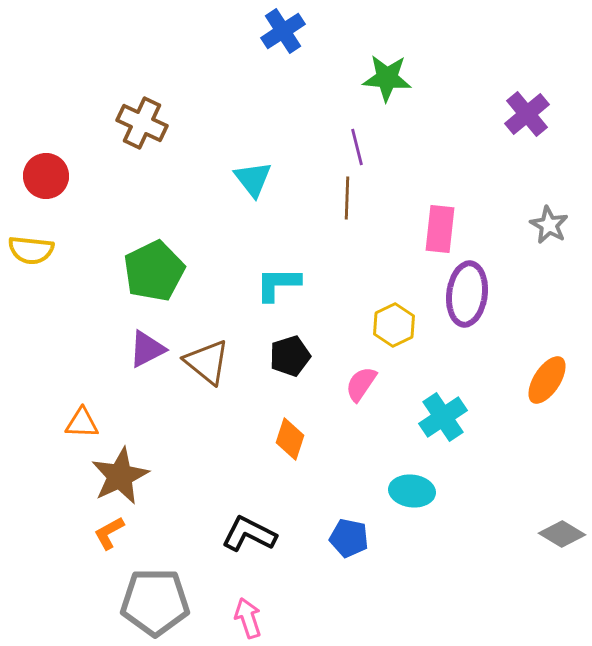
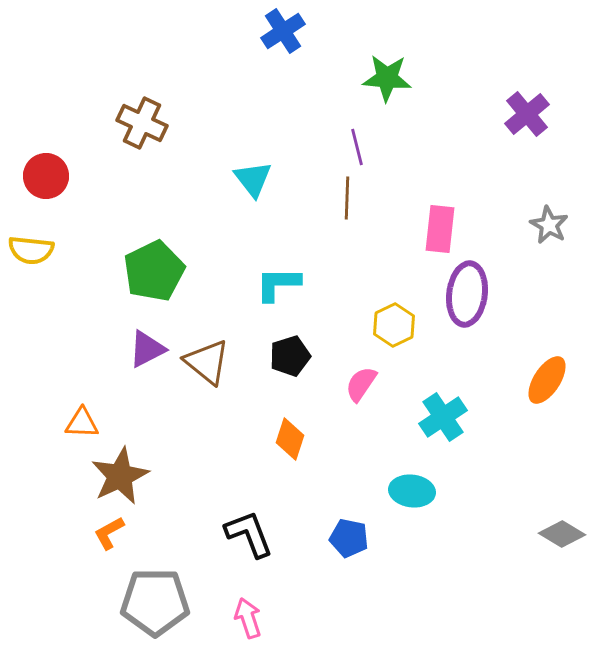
black L-shape: rotated 42 degrees clockwise
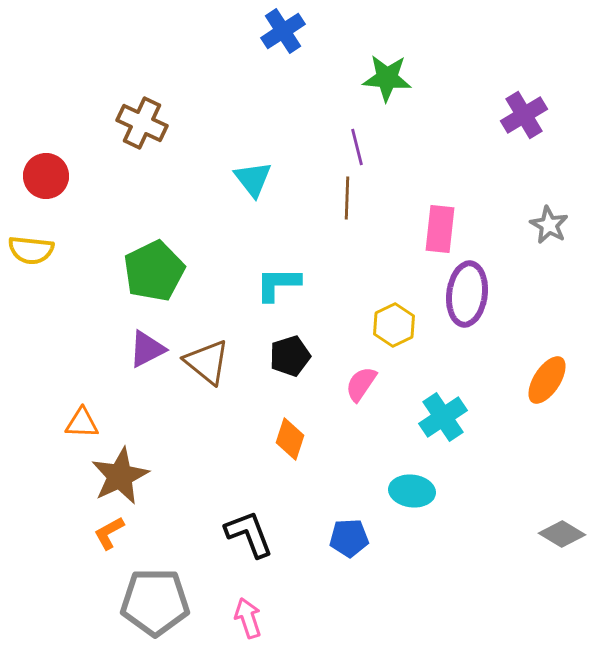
purple cross: moved 3 px left, 1 px down; rotated 9 degrees clockwise
blue pentagon: rotated 15 degrees counterclockwise
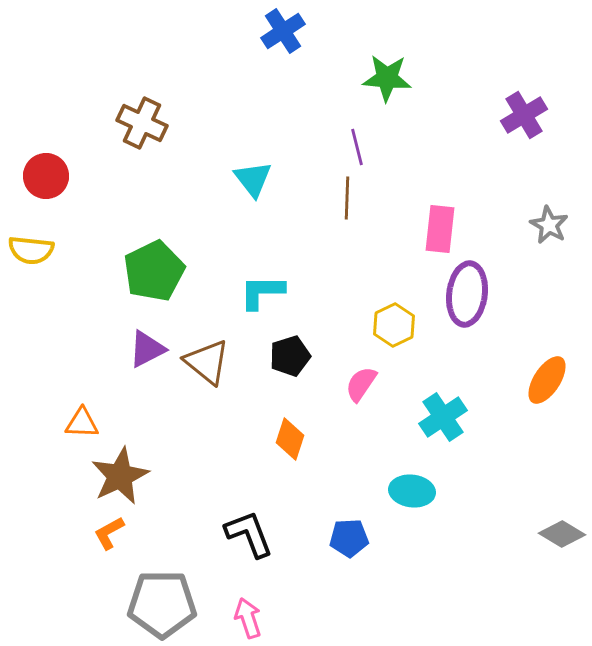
cyan L-shape: moved 16 px left, 8 px down
gray pentagon: moved 7 px right, 2 px down
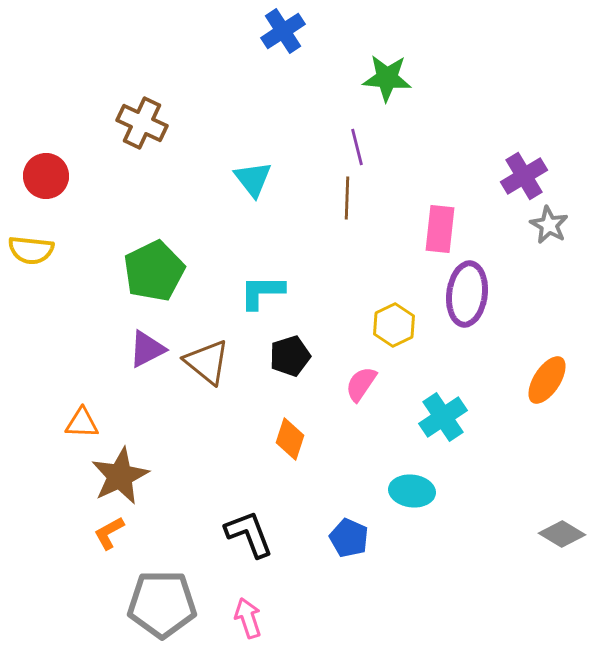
purple cross: moved 61 px down
blue pentagon: rotated 27 degrees clockwise
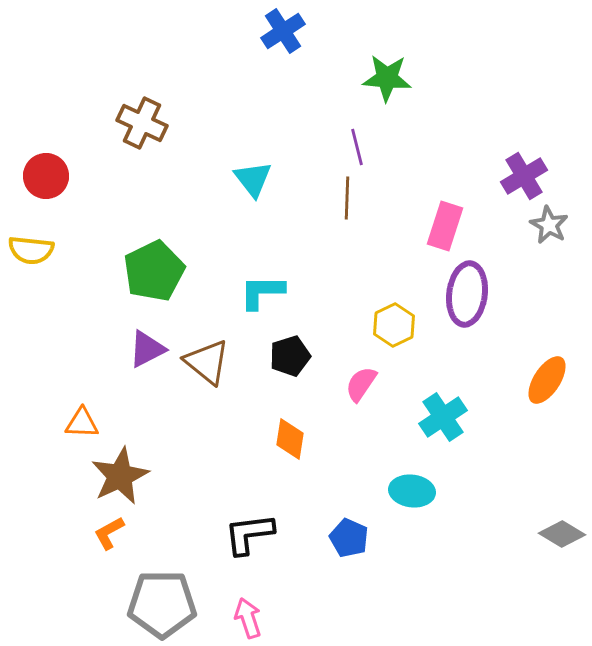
pink rectangle: moved 5 px right, 3 px up; rotated 12 degrees clockwise
orange diamond: rotated 9 degrees counterclockwise
black L-shape: rotated 76 degrees counterclockwise
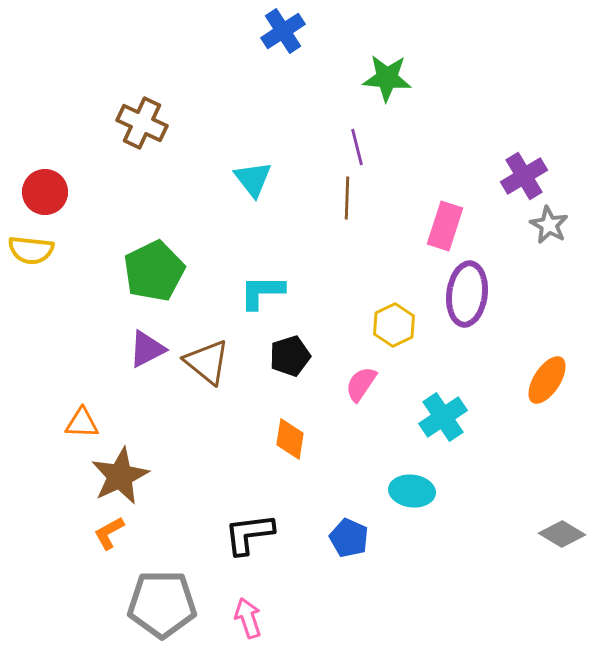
red circle: moved 1 px left, 16 px down
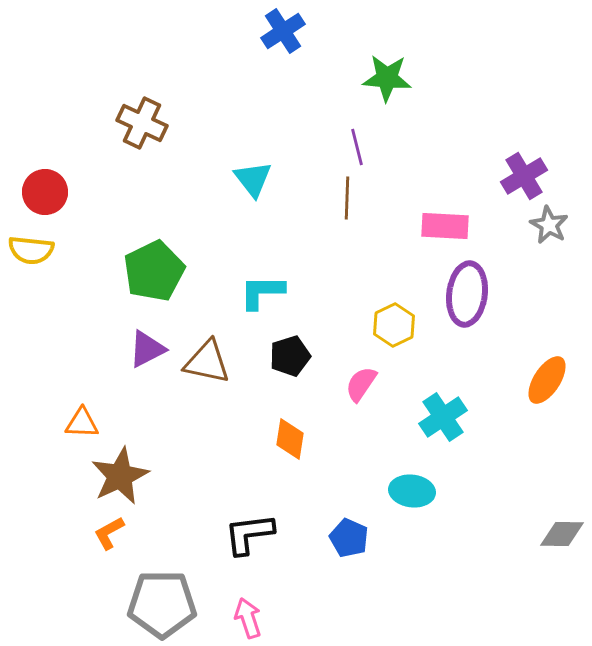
pink rectangle: rotated 75 degrees clockwise
brown triangle: rotated 27 degrees counterclockwise
gray diamond: rotated 30 degrees counterclockwise
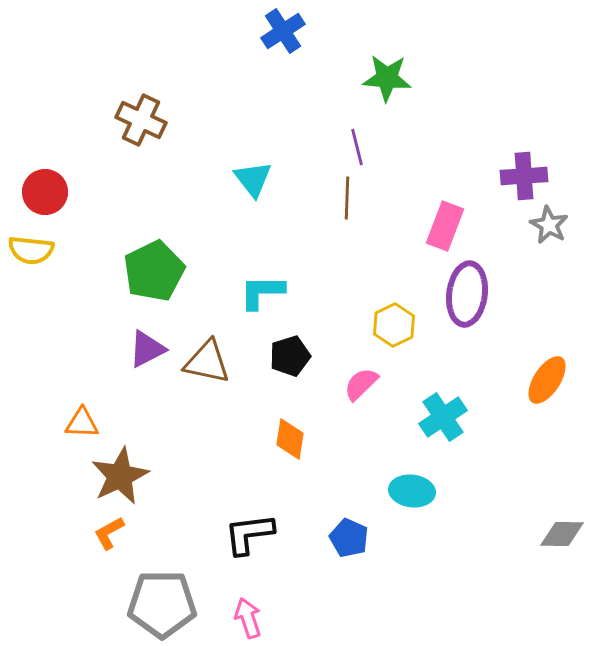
brown cross: moved 1 px left, 3 px up
purple cross: rotated 27 degrees clockwise
pink rectangle: rotated 72 degrees counterclockwise
pink semicircle: rotated 12 degrees clockwise
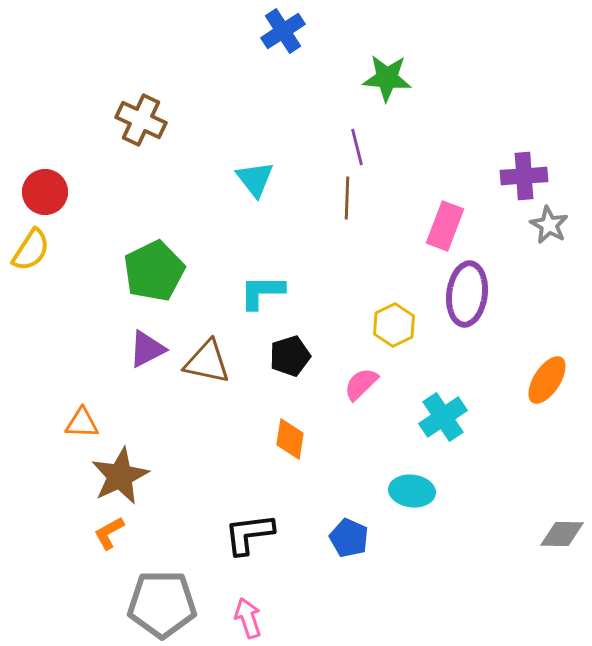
cyan triangle: moved 2 px right
yellow semicircle: rotated 63 degrees counterclockwise
